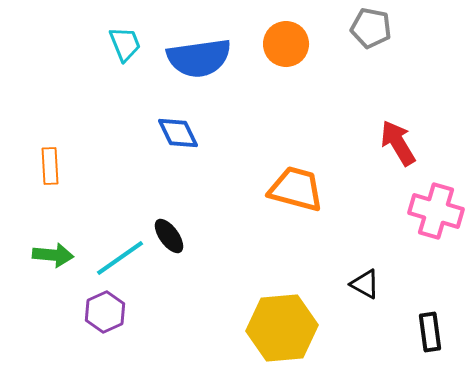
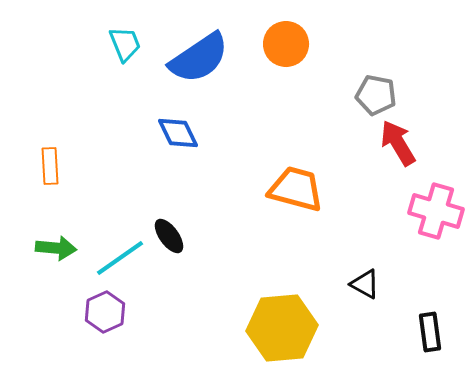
gray pentagon: moved 5 px right, 67 px down
blue semicircle: rotated 26 degrees counterclockwise
green arrow: moved 3 px right, 7 px up
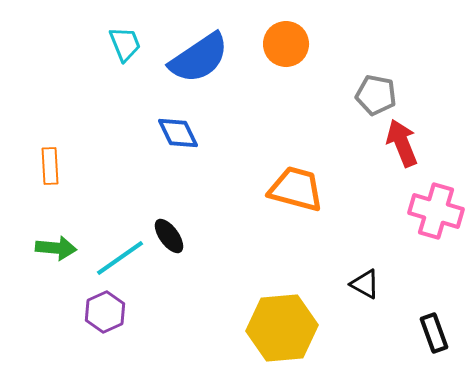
red arrow: moved 4 px right; rotated 9 degrees clockwise
black rectangle: moved 4 px right, 1 px down; rotated 12 degrees counterclockwise
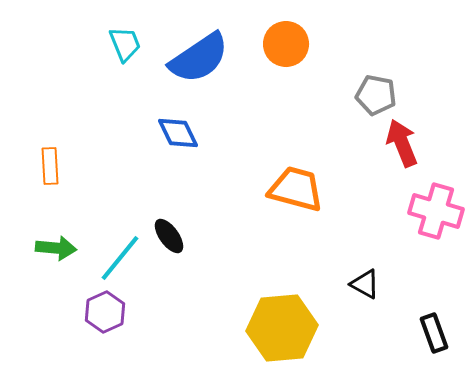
cyan line: rotated 16 degrees counterclockwise
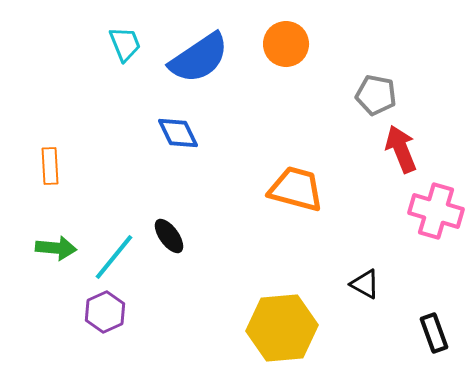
red arrow: moved 1 px left, 6 px down
cyan line: moved 6 px left, 1 px up
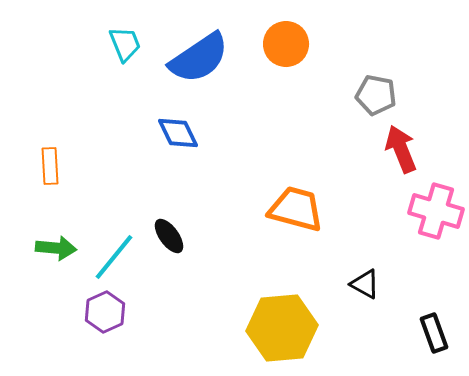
orange trapezoid: moved 20 px down
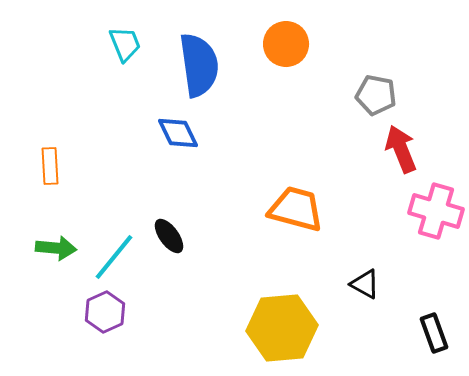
blue semicircle: moved 7 px down; rotated 64 degrees counterclockwise
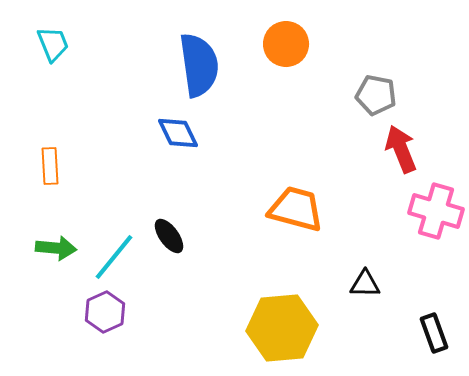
cyan trapezoid: moved 72 px left
black triangle: rotated 28 degrees counterclockwise
